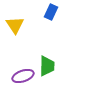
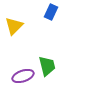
yellow triangle: moved 1 px left, 1 px down; rotated 18 degrees clockwise
green trapezoid: rotated 15 degrees counterclockwise
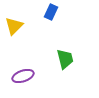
green trapezoid: moved 18 px right, 7 px up
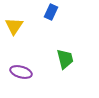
yellow triangle: rotated 12 degrees counterclockwise
purple ellipse: moved 2 px left, 4 px up; rotated 35 degrees clockwise
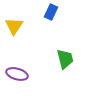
purple ellipse: moved 4 px left, 2 px down
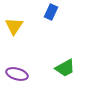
green trapezoid: moved 9 px down; rotated 75 degrees clockwise
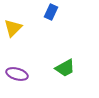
yellow triangle: moved 1 px left, 2 px down; rotated 12 degrees clockwise
